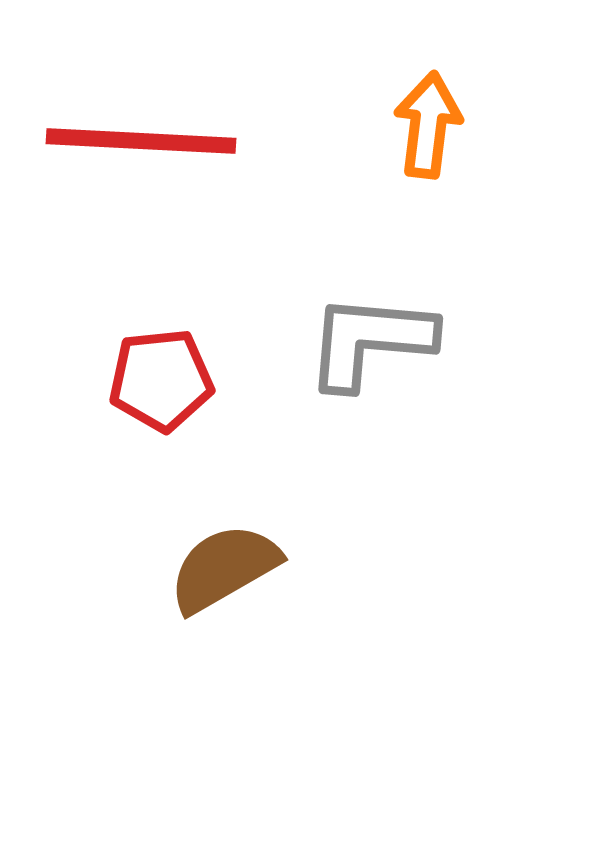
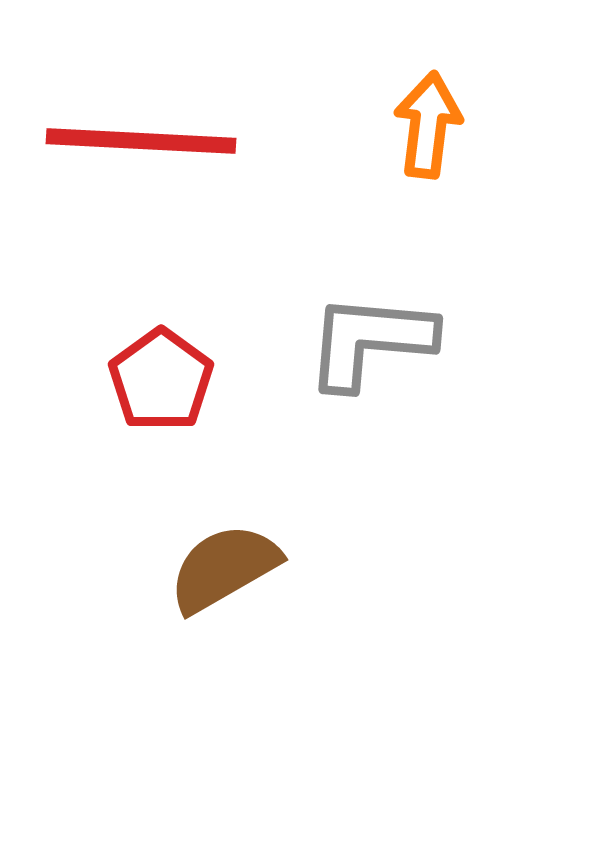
red pentagon: rotated 30 degrees counterclockwise
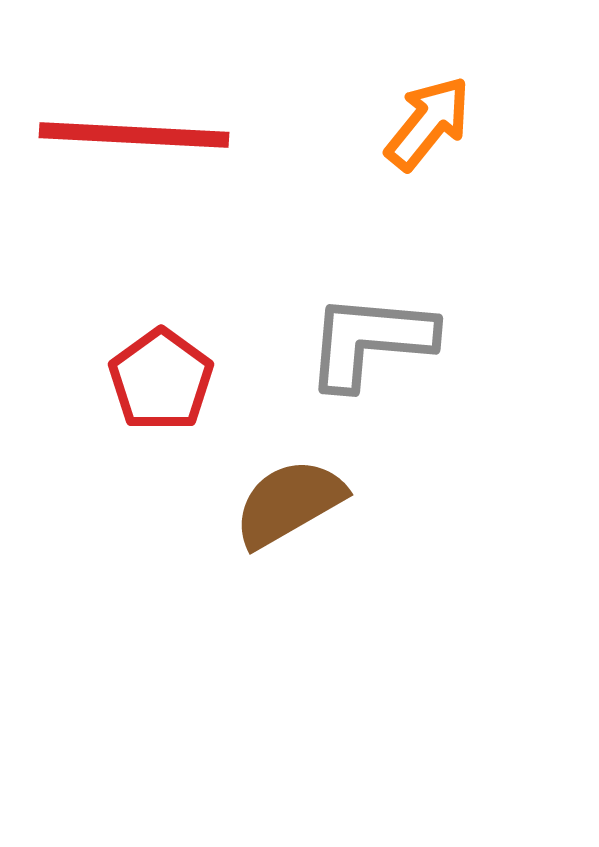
orange arrow: moved 2 px up; rotated 32 degrees clockwise
red line: moved 7 px left, 6 px up
brown semicircle: moved 65 px right, 65 px up
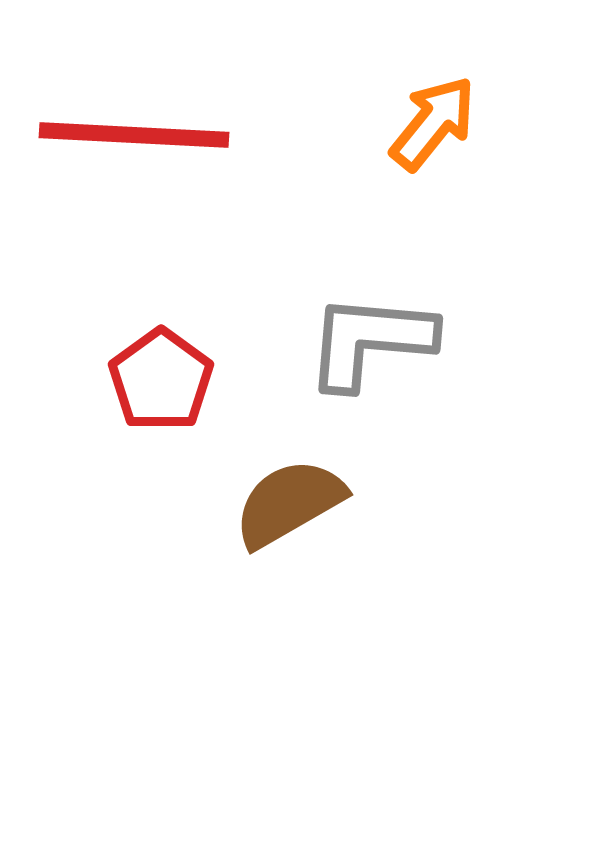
orange arrow: moved 5 px right
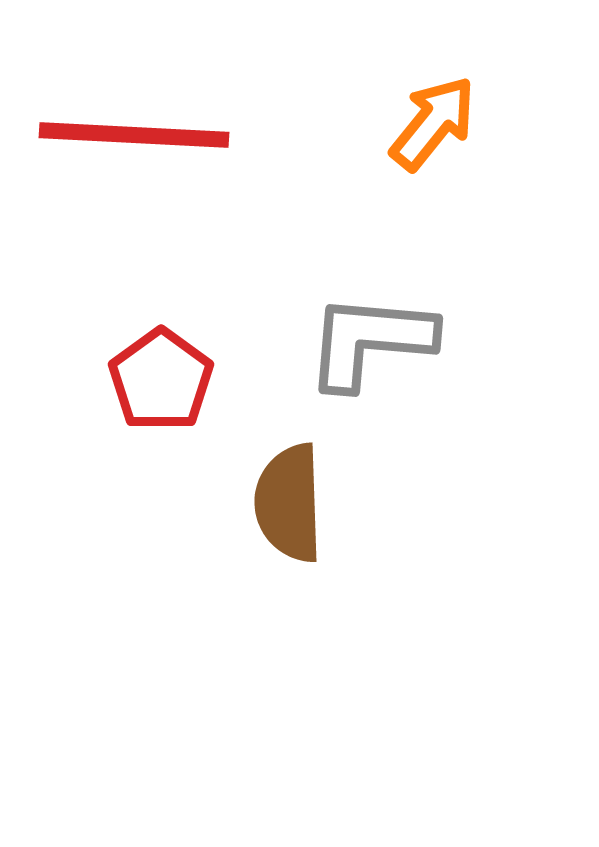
brown semicircle: rotated 62 degrees counterclockwise
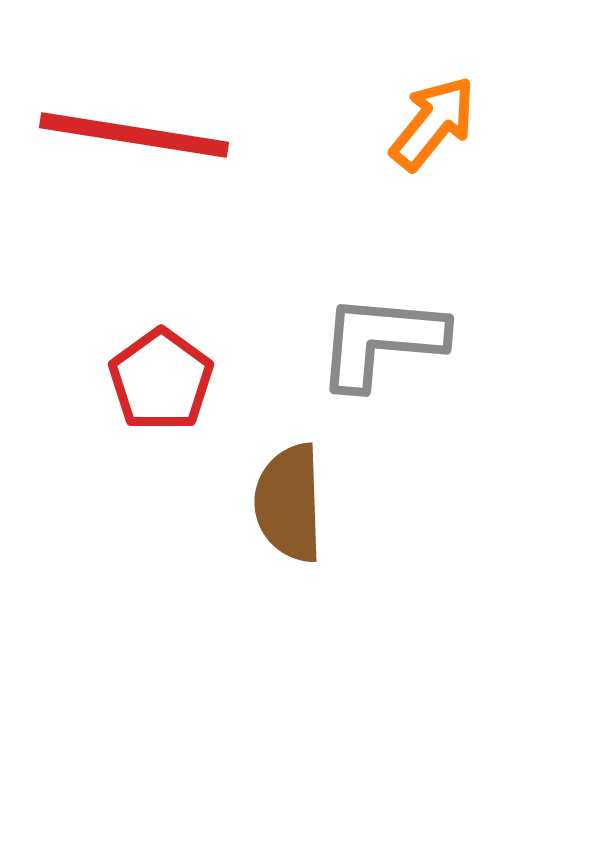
red line: rotated 6 degrees clockwise
gray L-shape: moved 11 px right
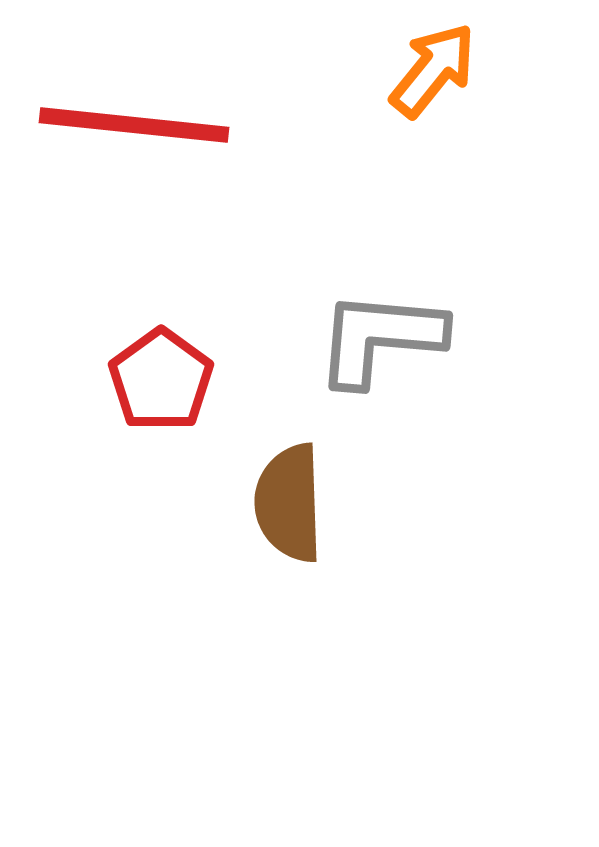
orange arrow: moved 53 px up
red line: moved 10 px up; rotated 3 degrees counterclockwise
gray L-shape: moved 1 px left, 3 px up
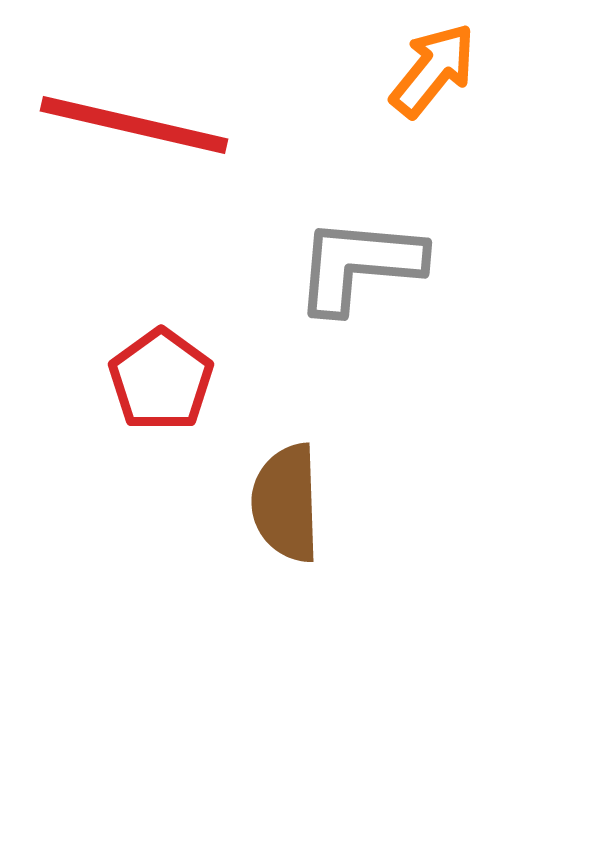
red line: rotated 7 degrees clockwise
gray L-shape: moved 21 px left, 73 px up
brown semicircle: moved 3 px left
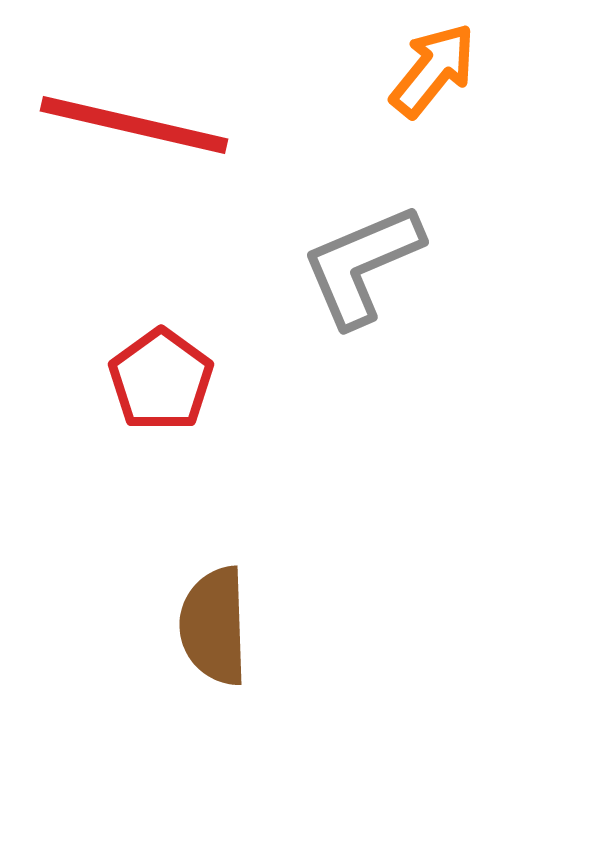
gray L-shape: moved 3 px right; rotated 28 degrees counterclockwise
brown semicircle: moved 72 px left, 123 px down
